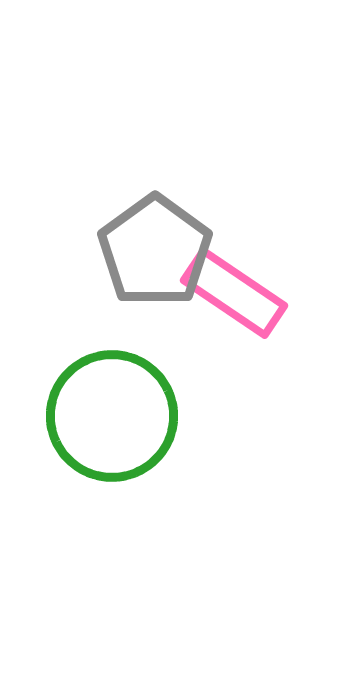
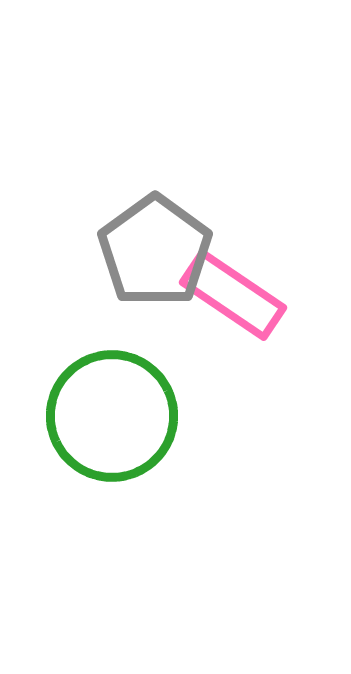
pink rectangle: moved 1 px left, 2 px down
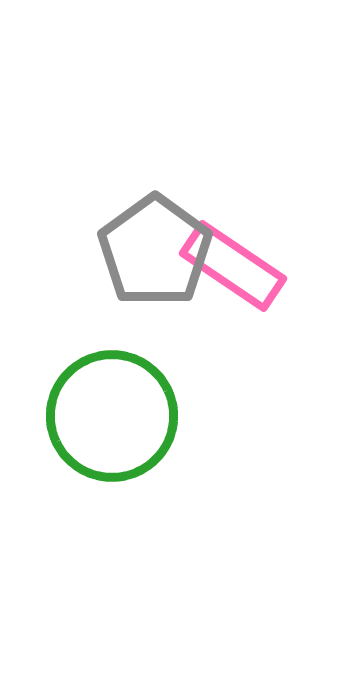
pink rectangle: moved 29 px up
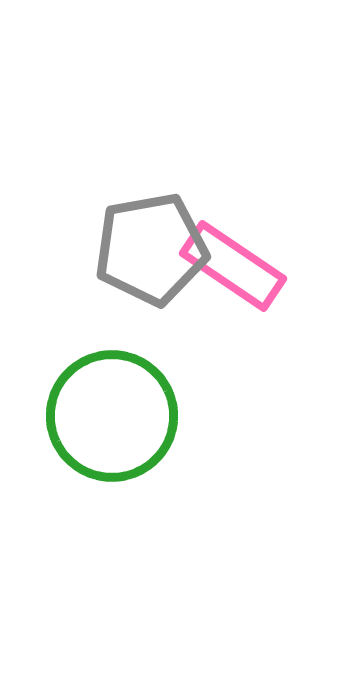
gray pentagon: moved 4 px left, 2 px up; rotated 26 degrees clockwise
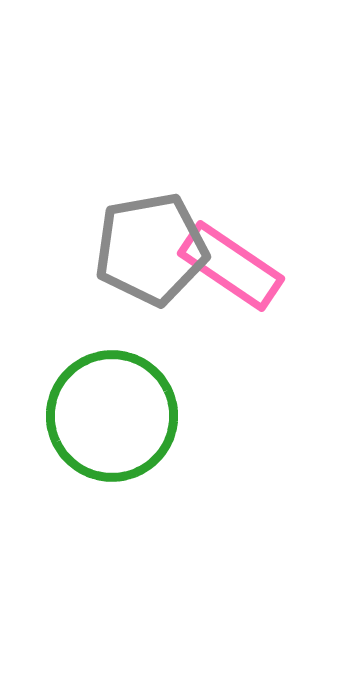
pink rectangle: moved 2 px left
